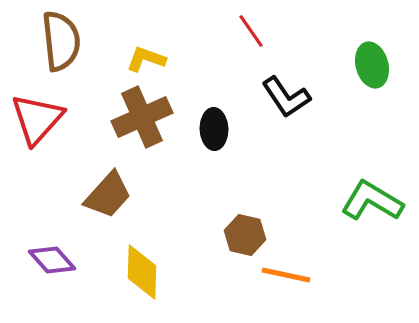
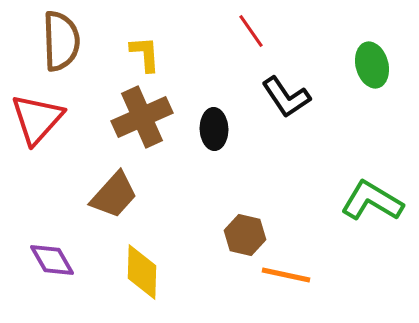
brown semicircle: rotated 4 degrees clockwise
yellow L-shape: moved 1 px left, 5 px up; rotated 66 degrees clockwise
brown trapezoid: moved 6 px right
purple diamond: rotated 12 degrees clockwise
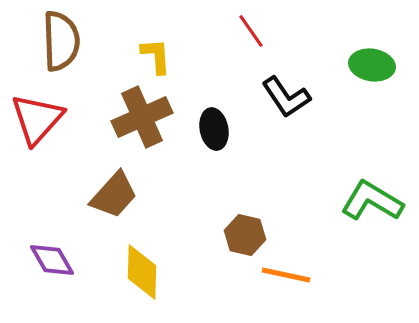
yellow L-shape: moved 11 px right, 2 px down
green ellipse: rotated 66 degrees counterclockwise
black ellipse: rotated 9 degrees counterclockwise
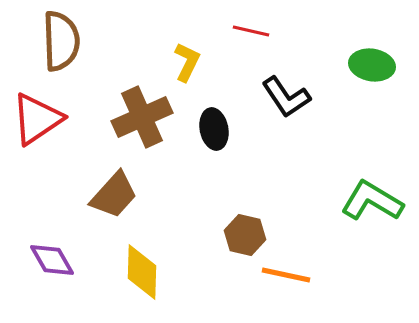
red line: rotated 42 degrees counterclockwise
yellow L-shape: moved 31 px right, 6 px down; rotated 30 degrees clockwise
red triangle: rotated 14 degrees clockwise
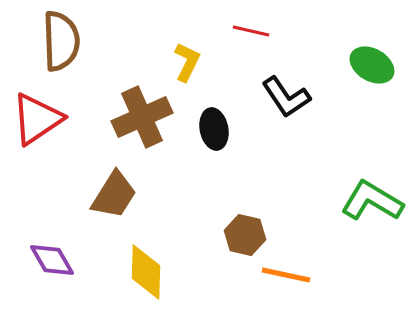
green ellipse: rotated 21 degrees clockwise
brown trapezoid: rotated 10 degrees counterclockwise
yellow diamond: moved 4 px right
